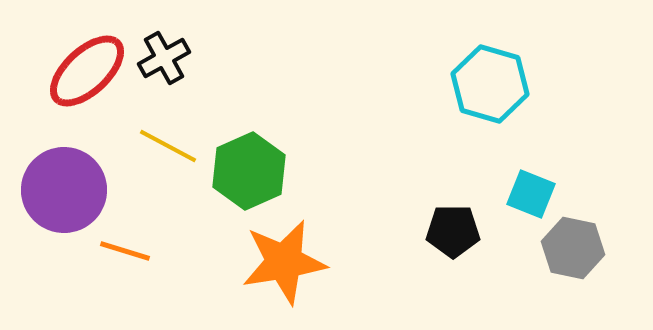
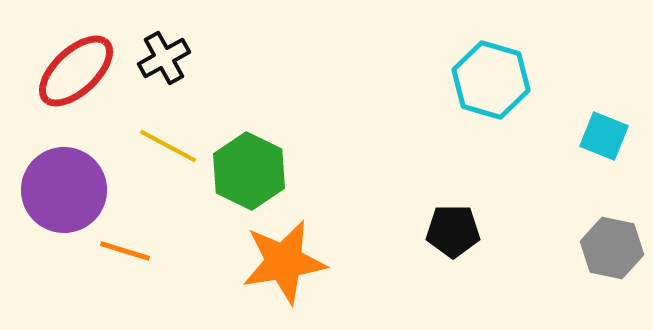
red ellipse: moved 11 px left
cyan hexagon: moved 1 px right, 4 px up
green hexagon: rotated 10 degrees counterclockwise
cyan square: moved 73 px right, 58 px up
gray hexagon: moved 39 px right
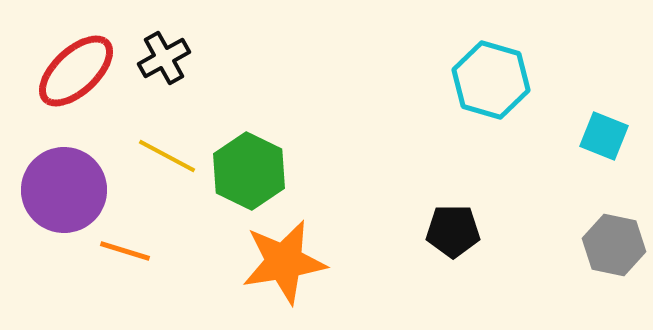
yellow line: moved 1 px left, 10 px down
gray hexagon: moved 2 px right, 3 px up
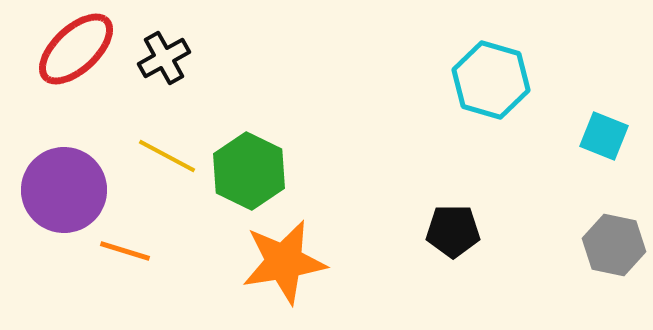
red ellipse: moved 22 px up
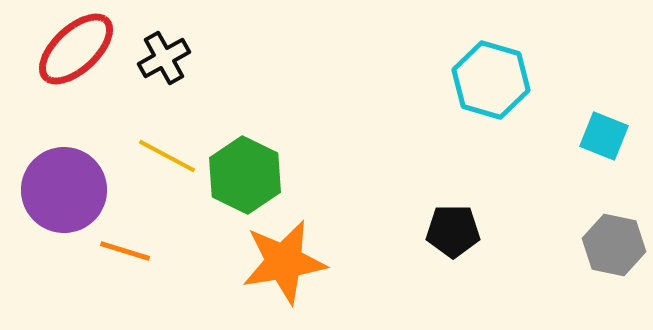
green hexagon: moved 4 px left, 4 px down
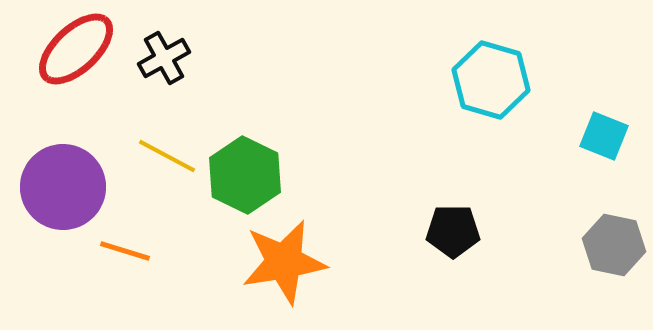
purple circle: moved 1 px left, 3 px up
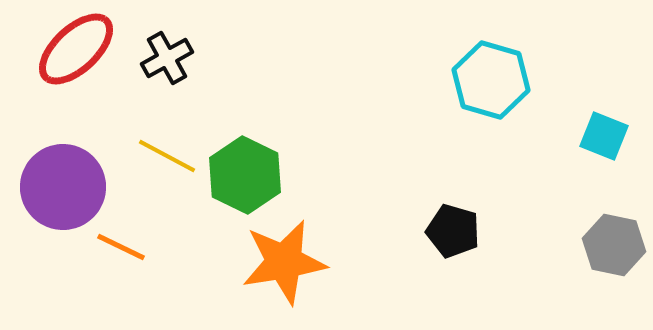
black cross: moved 3 px right
black pentagon: rotated 16 degrees clockwise
orange line: moved 4 px left, 4 px up; rotated 9 degrees clockwise
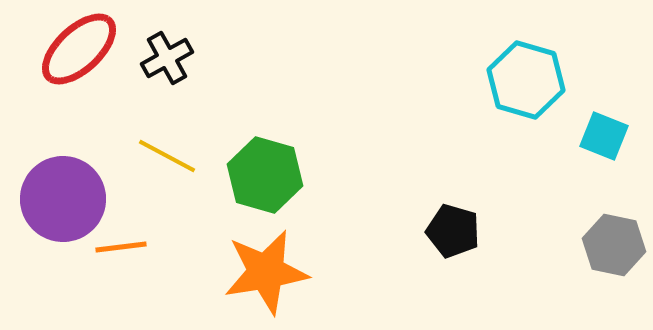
red ellipse: moved 3 px right
cyan hexagon: moved 35 px right
green hexagon: moved 20 px right; rotated 10 degrees counterclockwise
purple circle: moved 12 px down
orange line: rotated 33 degrees counterclockwise
orange star: moved 18 px left, 10 px down
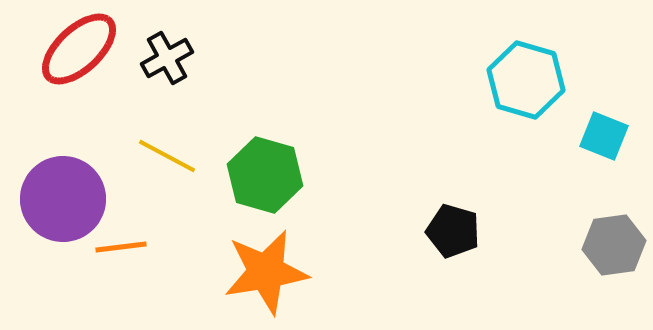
gray hexagon: rotated 20 degrees counterclockwise
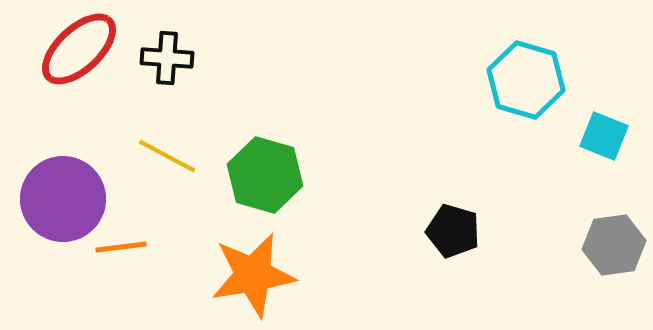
black cross: rotated 33 degrees clockwise
orange star: moved 13 px left, 3 px down
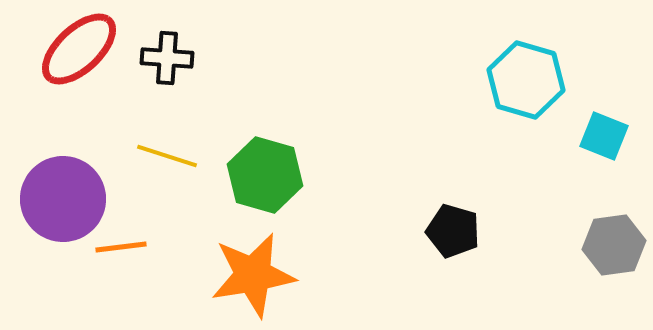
yellow line: rotated 10 degrees counterclockwise
